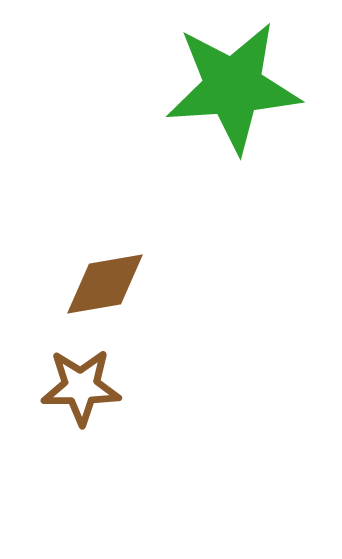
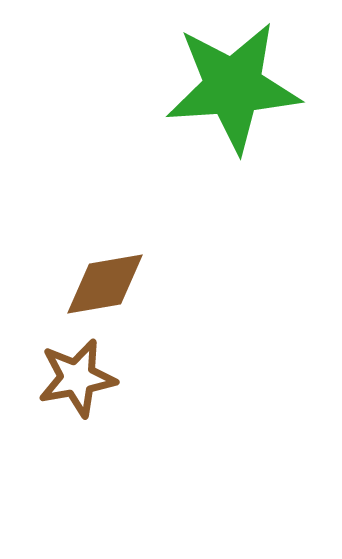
brown star: moved 4 px left, 9 px up; rotated 10 degrees counterclockwise
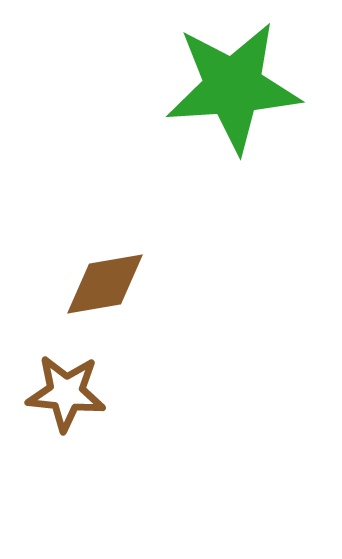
brown star: moved 11 px left, 15 px down; rotated 16 degrees clockwise
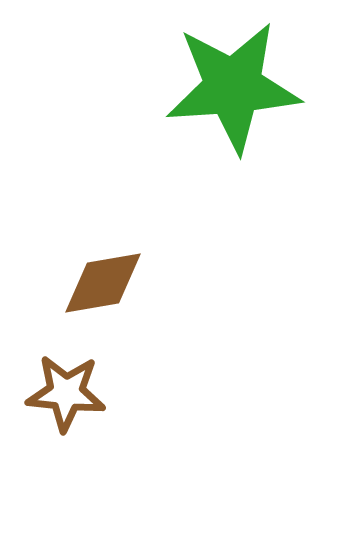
brown diamond: moved 2 px left, 1 px up
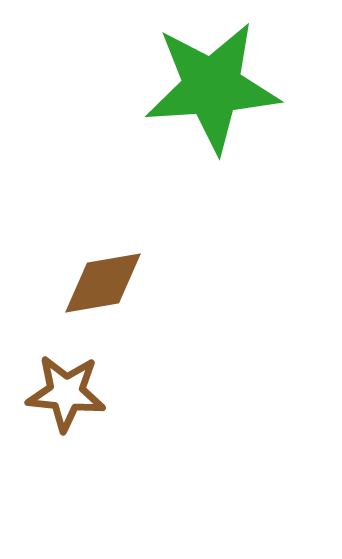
green star: moved 21 px left
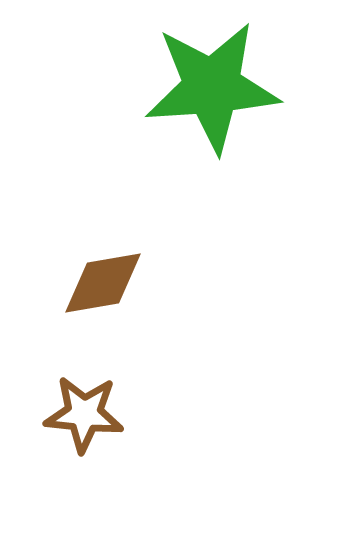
brown star: moved 18 px right, 21 px down
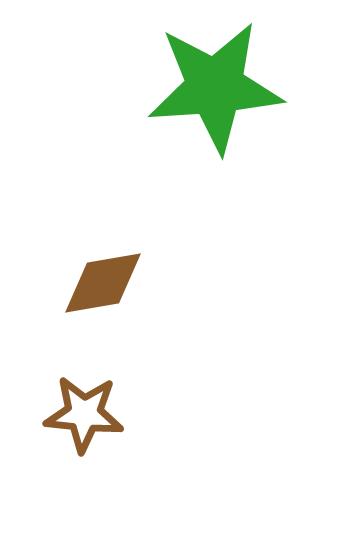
green star: moved 3 px right
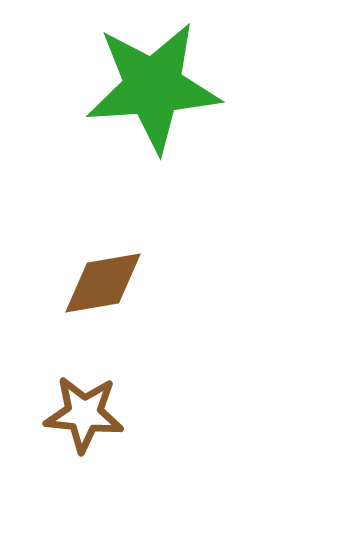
green star: moved 62 px left
